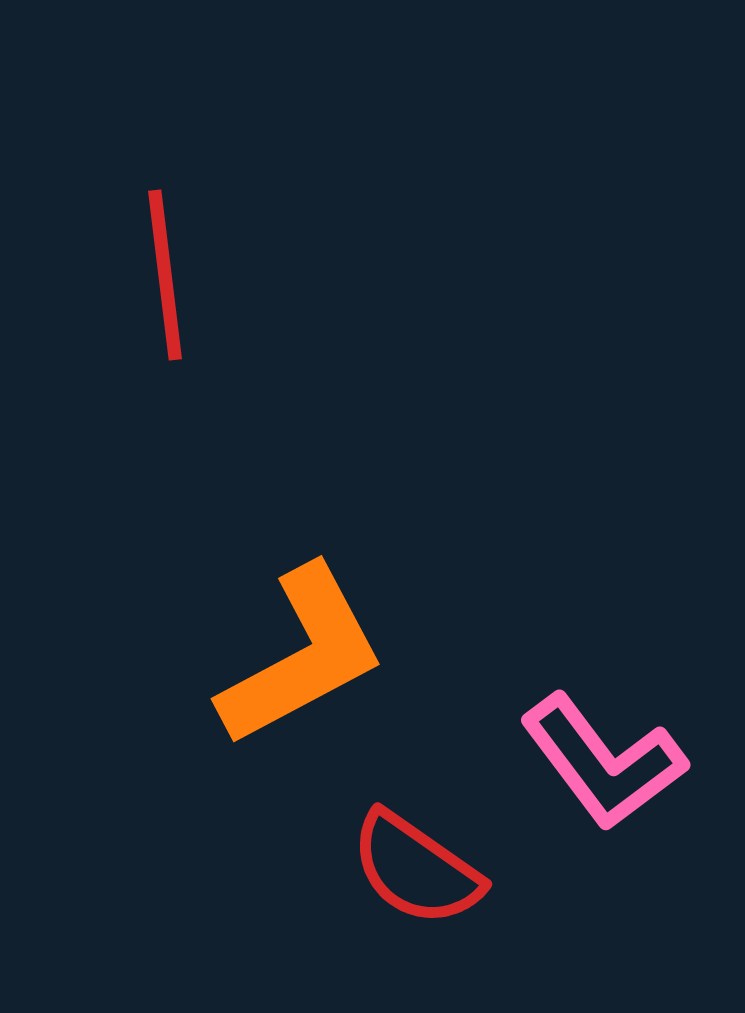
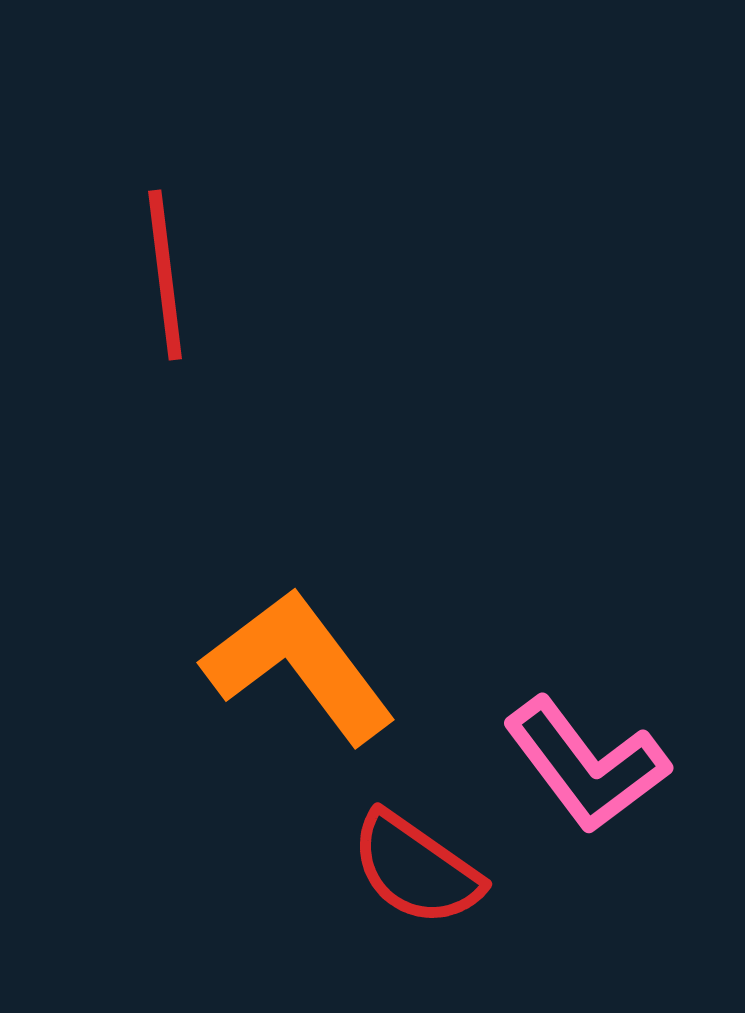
orange L-shape: moved 3 px left, 10 px down; rotated 99 degrees counterclockwise
pink L-shape: moved 17 px left, 3 px down
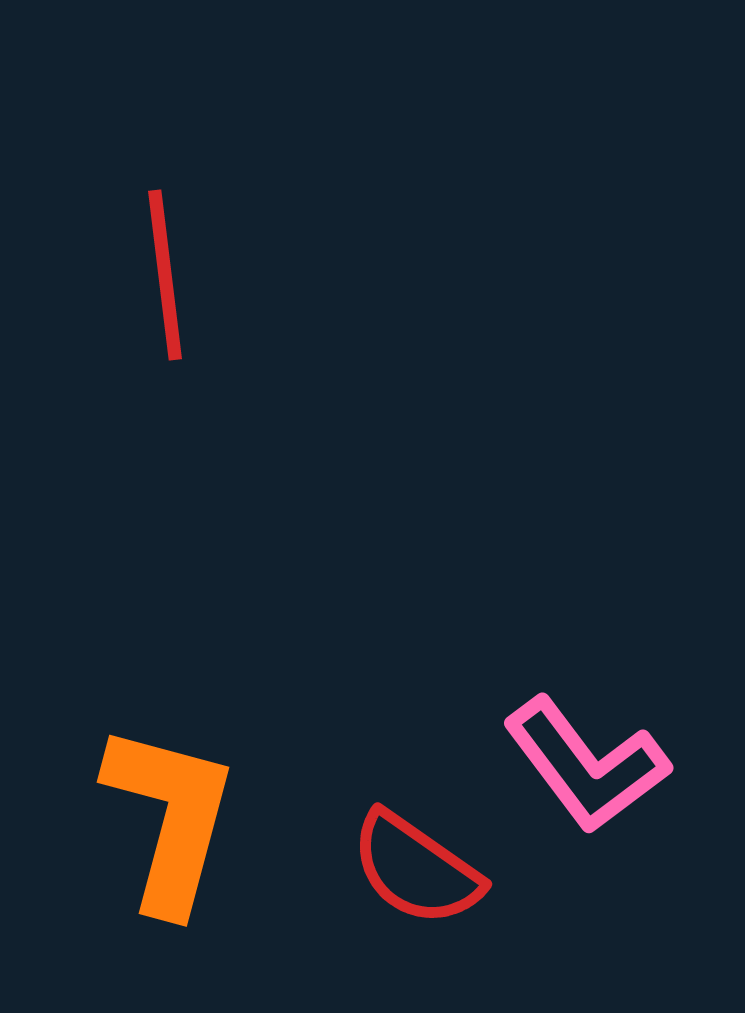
orange L-shape: moved 129 px left, 152 px down; rotated 52 degrees clockwise
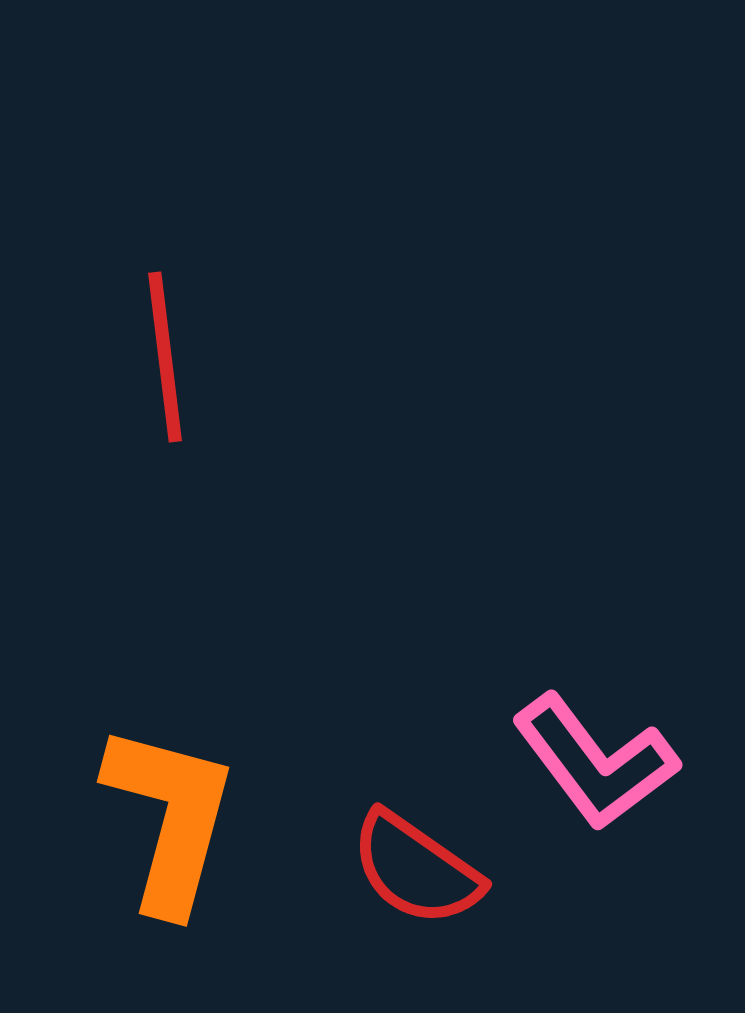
red line: moved 82 px down
pink L-shape: moved 9 px right, 3 px up
